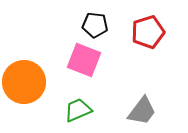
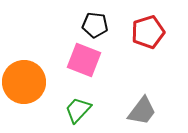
green trapezoid: rotated 24 degrees counterclockwise
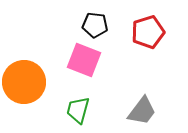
green trapezoid: rotated 28 degrees counterclockwise
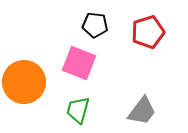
pink square: moved 5 px left, 3 px down
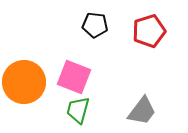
red pentagon: moved 1 px right, 1 px up
pink square: moved 5 px left, 14 px down
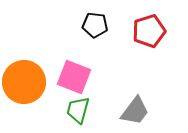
gray trapezoid: moved 7 px left
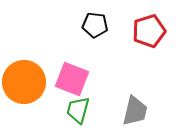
pink square: moved 2 px left, 2 px down
gray trapezoid: rotated 24 degrees counterclockwise
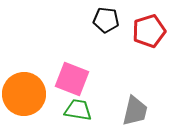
black pentagon: moved 11 px right, 5 px up
orange circle: moved 12 px down
green trapezoid: rotated 84 degrees clockwise
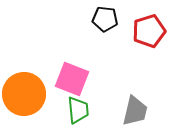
black pentagon: moved 1 px left, 1 px up
green trapezoid: rotated 76 degrees clockwise
